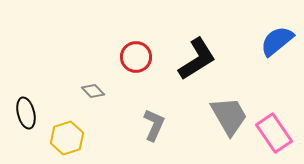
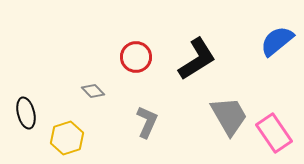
gray L-shape: moved 7 px left, 3 px up
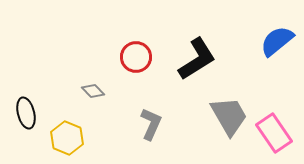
gray L-shape: moved 4 px right, 2 px down
yellow hexagon: rotated 20 degrees counterclockwise
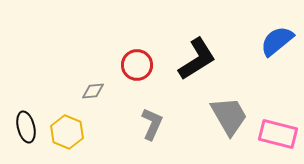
red circle: moved 1 px right, 8 px down
gray diamond: rotated 50 degrees counterclockwise
black ellipse: moved 14 px down
gray L-shape: moved 1 px right
pink rectangle: moved 4 px right, 1 px down; rotated 42 degrees counterclockwise
yellow hexagon: moved 6 px up
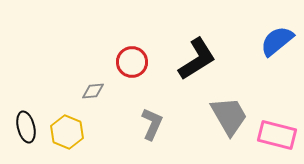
red circle: moved 5 px left, 3 px up
pink rectangle: moved 1 px left, 1 px down
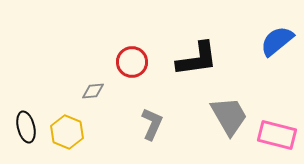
black L-shape: rotated 24 degrees clockwise
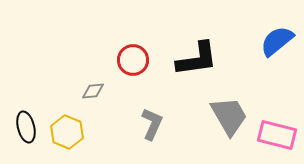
red circle: moved 1 px right, 2 px up
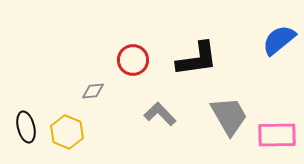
blue semicircle: moved 2 px right, 1 px up
gray L-shape: moved 8 px right, 10 px up; rotated 68 degrees counterclockwise
pink rectangle: rotated 15 degrees counterclockwise
